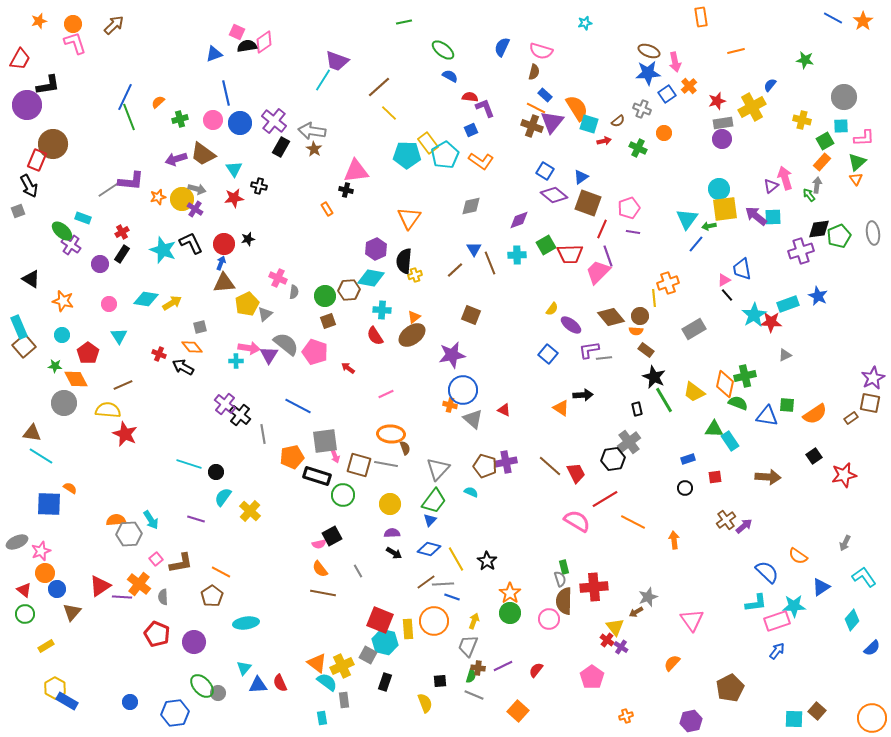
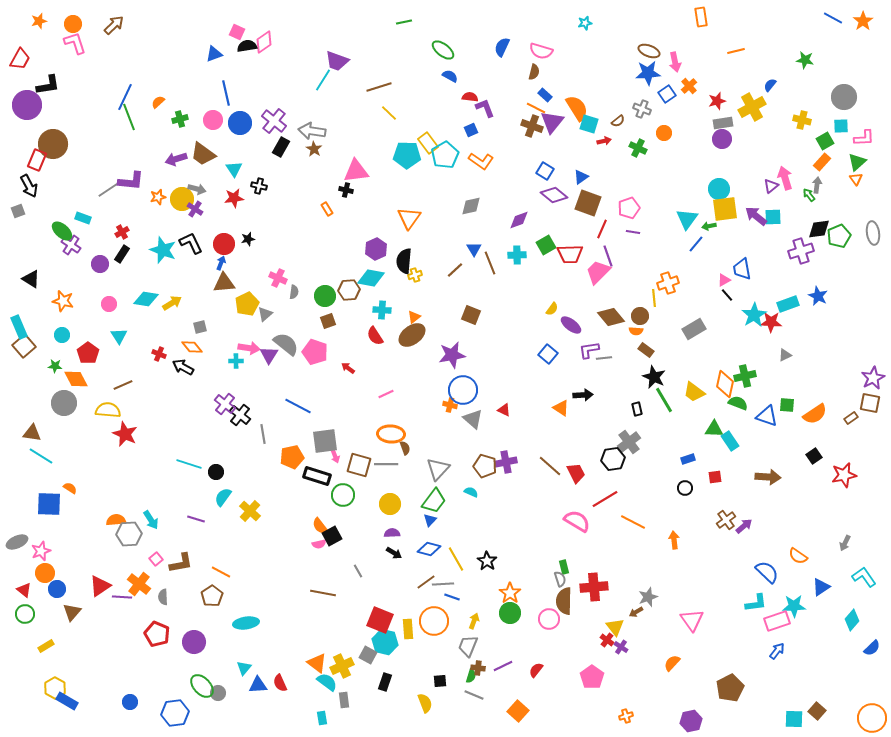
brown line at (379, 87): rotated 25 degrees clockwise
blue triangle at (767, 416): rotated 10 degrees clockwise
gray line at (386, 464): rotated 10 degrees counterclockwise
orange semicircle at (320, 569): moved 43 px up
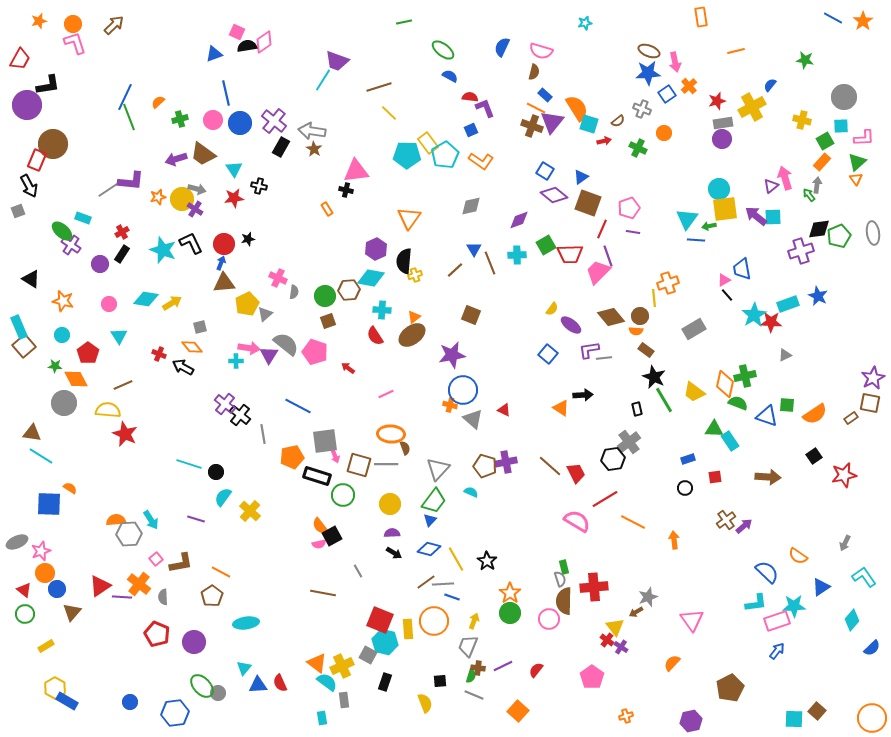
blue line at (696, 244): moved 4 px up; rotated 54 degrees clockwise
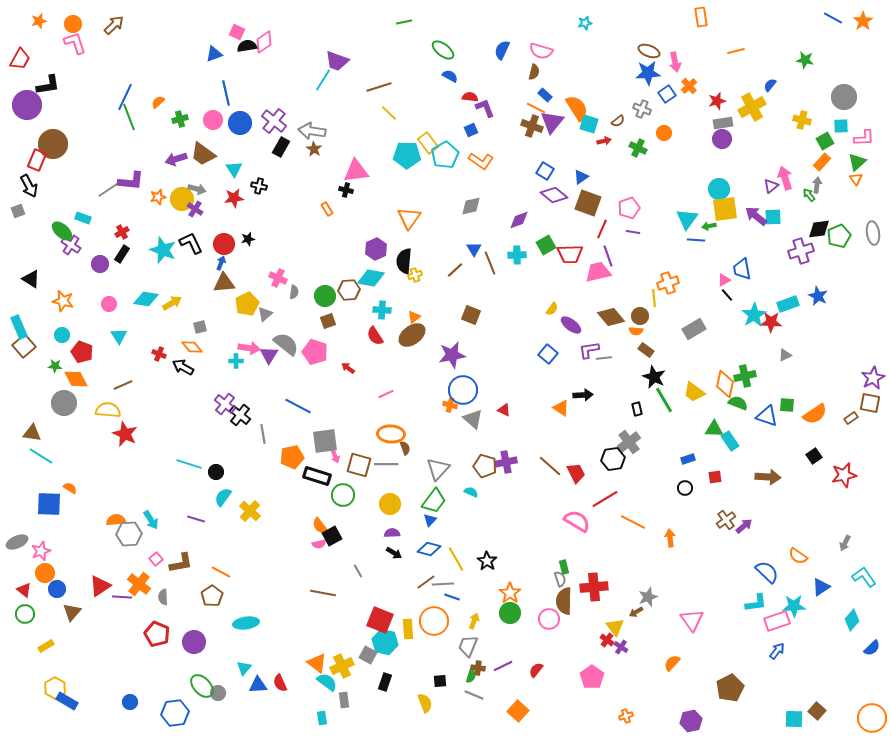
blue semicircle at (502, 47): moved 3 px down
pink trapezoid at (598, 272): rotated 32 degrees clockwise
red pentagon at (88, 353): moved 6 px left, 1 px up; rotated 15 degrees counterclockwise
orange arrow at (674, 540): moved 4 px left, 2 px up
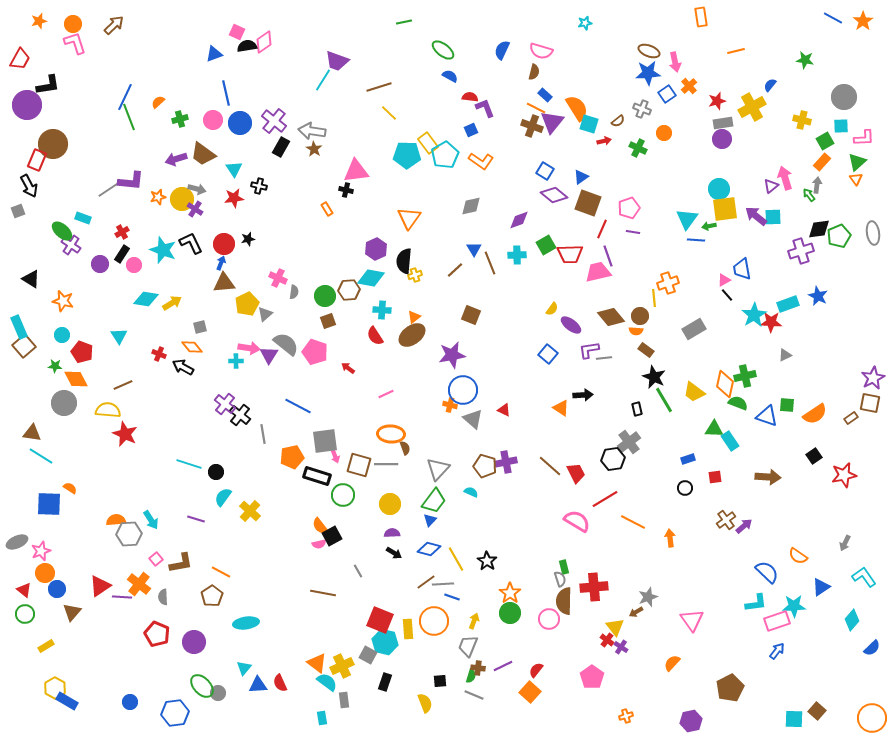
pink circle at (109, 304): moved 25 px right, 39 px up
orange square at (518, 711): moved 12 px right, 19 px up
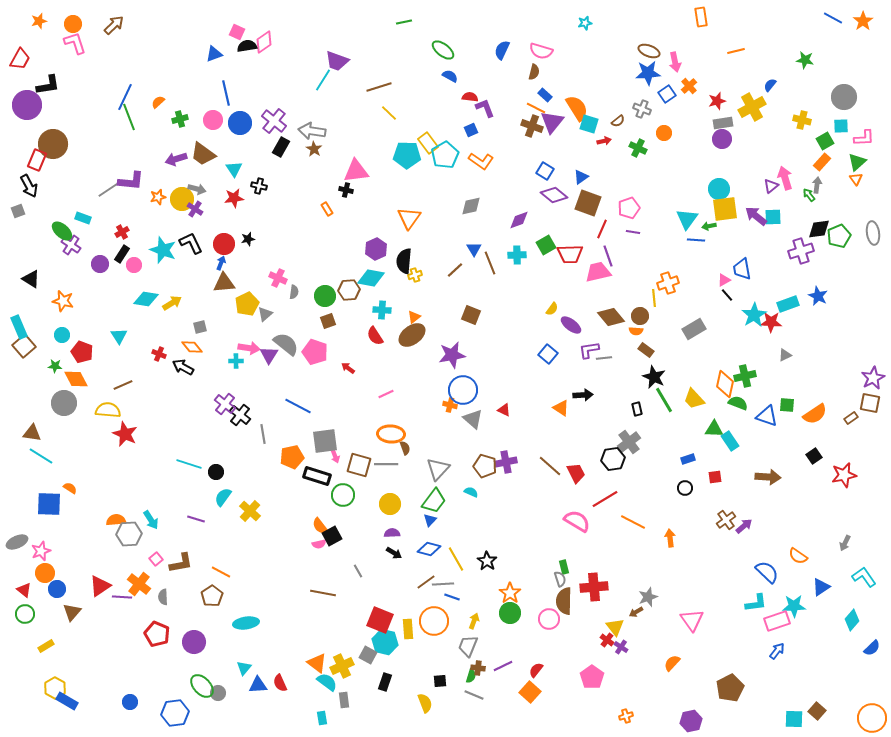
yellow trapezoid at (694, 392): moved 7 px down; rotated 10 degrees clockwise
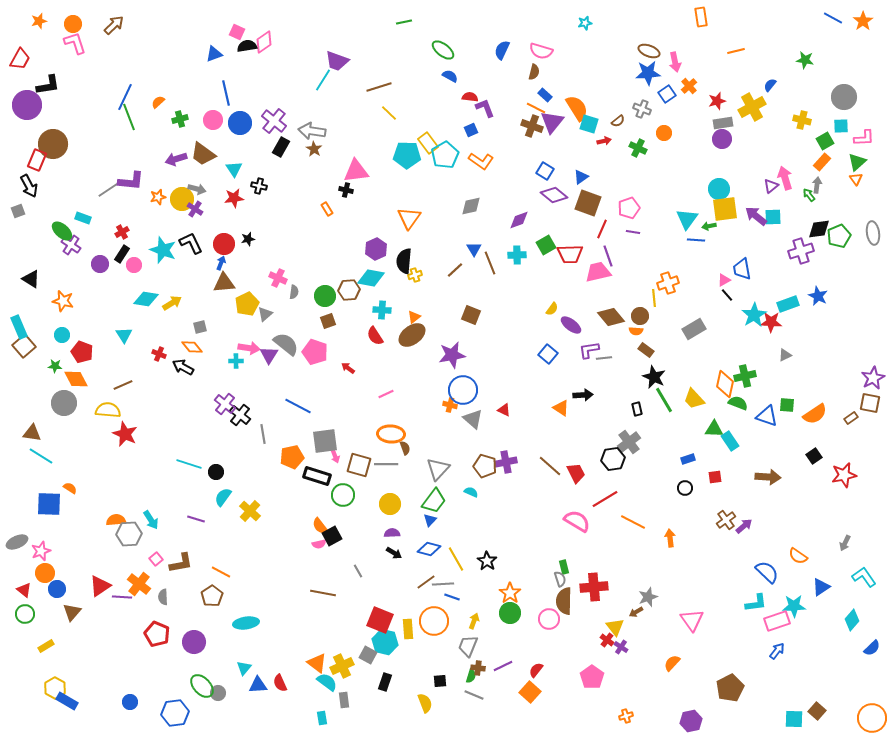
cyan triangle at (119, 336): moved 5 px right, 1 px up
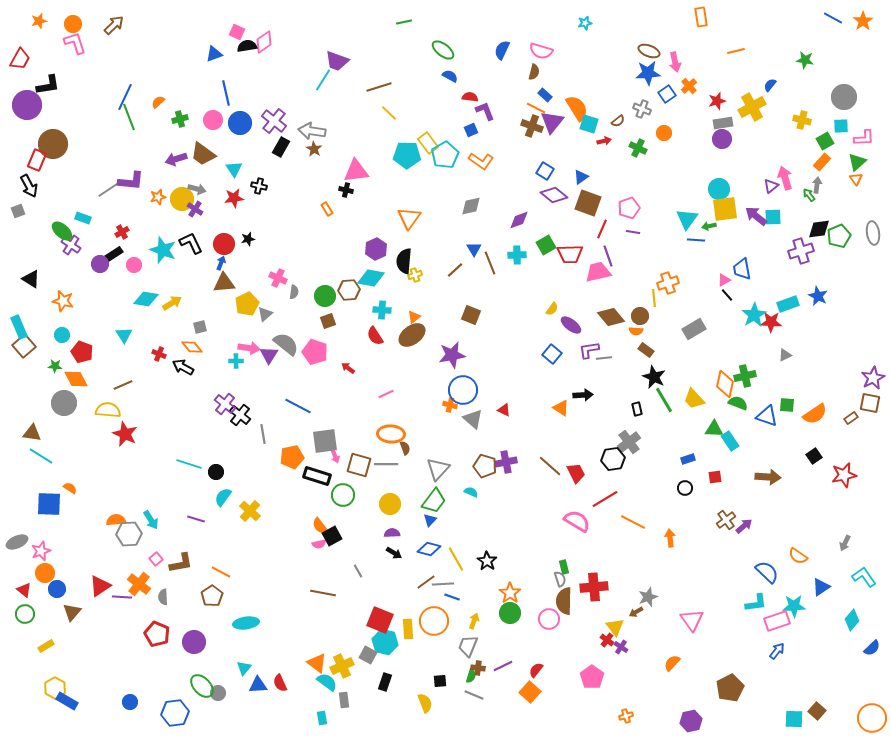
purple L-shape at (485, 108): moved 3 px down
black rectangle at (122, 254): moved 8 px left; rotated 24 degrees clockwise
blue square at (548, 354): moved 4 px right
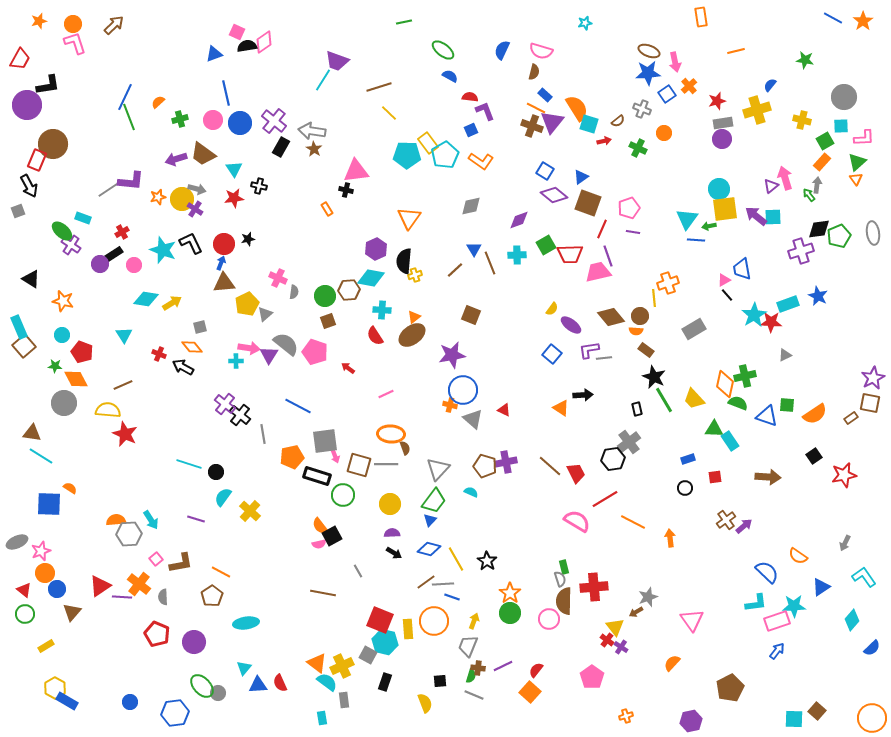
yellow cross at (752, 107): moved 5 px right, 3 px down; rotated 12 degrees clockwise
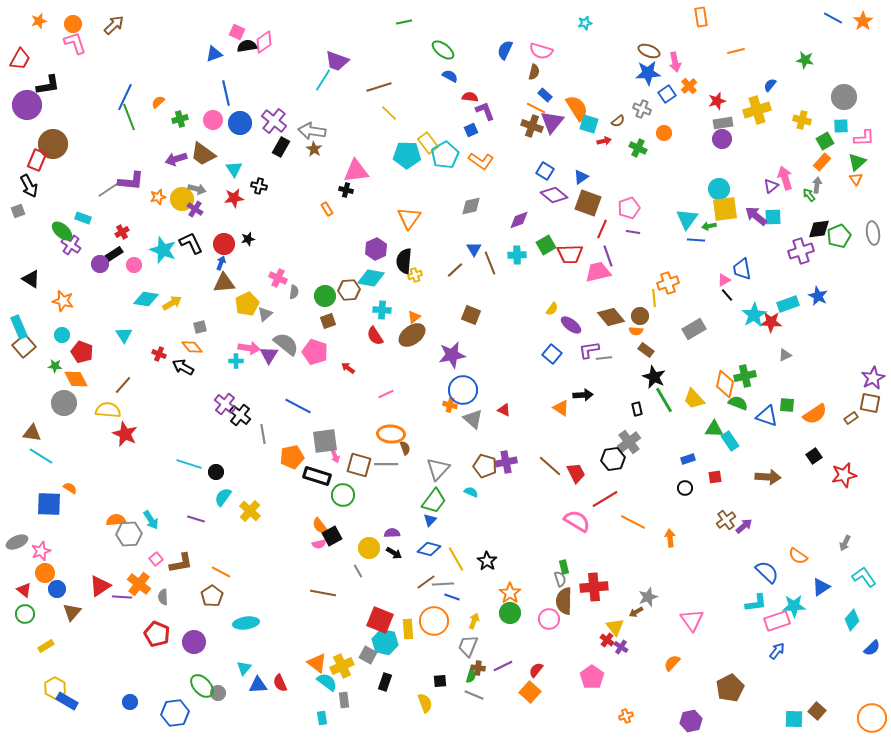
blue semicircle at (502, 50): moved 3 px right
brown line at (123, 385): rotated 24 degrees counterclockwise
yellow circle at (390, 504): moved 21 px left, 44 px down
